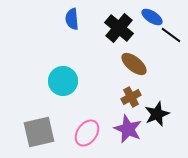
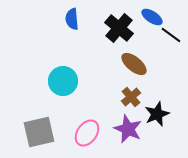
brown cross: rotated 12 degrees counterclockwise
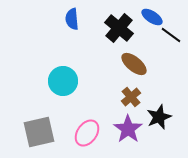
black star: moved 2 px right, 3 px down
purple star: rotated 12 degrees clockwise
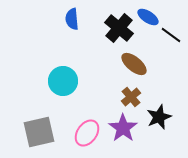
blue ellipse: moved 4 px left
purple star: moved 5 px left, 1 px up
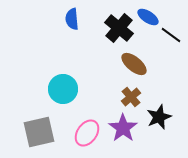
cyan circle: moved 8 px down
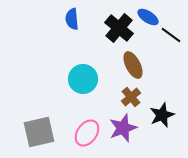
brown ellipse: moved 1 px left, 1 px down; rotated 24 degrees clockwise
cyan circle: moved 20 px right, 10 px up
black star: moved 3 px right, 2 px up
purple star: rotated 16 degrees clockwise
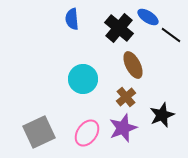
brown cross: moved 5 px left
gray square: rotated 12 degrees counterclockwise
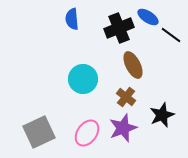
black cross: rotated 28 degrees clockwise
brown cross: rotated 12 degrees counterclockwise
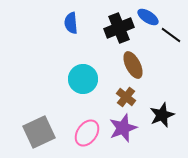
blue semicircle: moved 1 px left, 4 px down
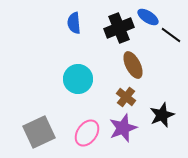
blue semicircle: moved 3 px right
cyan circle: moved 5 px left
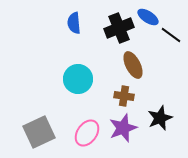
brown cross: moved 2 px left, 1 px up; rotated 30 degrees counterclockwise
black star: moved 2 px left, 3 px down
